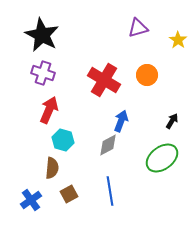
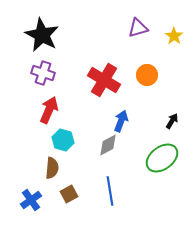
yellow star: moved 4 px left, 4 px up
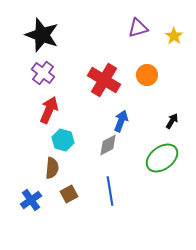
black star: rotated 8 degrees counterclockwise
purple cross: rotated 20 degrees clockwise
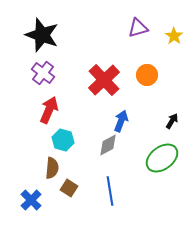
red cross: rotated 16 degrees clockwise
brown square: moved 6 px up; rotated 30 degrees counterclockwise
blue cross: rotated 10 degrees counterclockwise
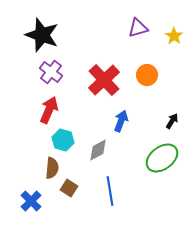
purple cross: moved 8 px right, 1 px up
gray diamond: moved 10 px left, 5 px down
blue cross: moved 1 px down
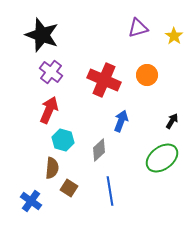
red cross: rotated 24 degrees counterclockwise
gray diamond: moved 1 px right; rotated 15 degrees counterclockwise
blue cross: rotated 10 degrees counterclockwise
